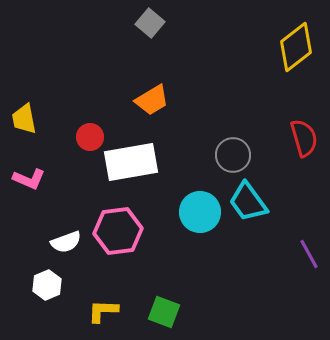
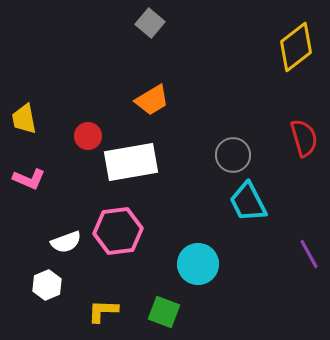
red circle: moved 2 px left, 1 px up
cyan trapezoid: rotated 9 degrees clockwise
cyan circle: moved 2 px left, 52 px down
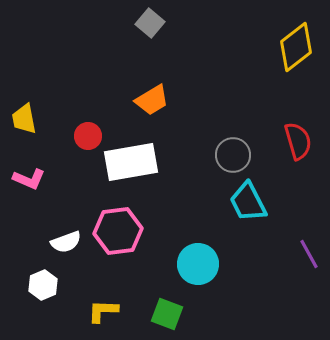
red semicircle: moved 6 px left, 3 px down
white hexagon: moved 4 px left
green square: moved 3 px right, 2 px down
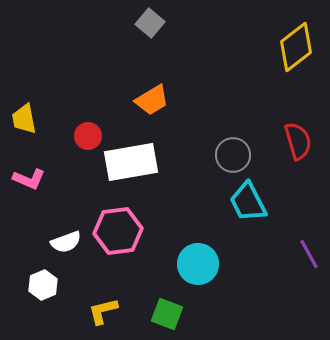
yellow L-shape: rotated 16 degrees counterclockwise
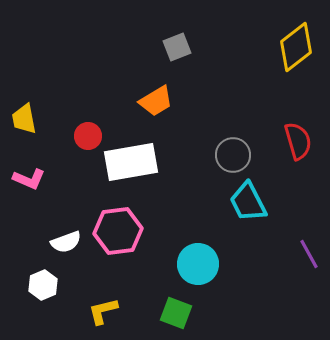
gray square: moved 27 px right, 24 px down; rotated 28 degrees clockwise
orange trapezoid: moved 4 px right, 1 px down
green square: moved 9 px right, 1 px up
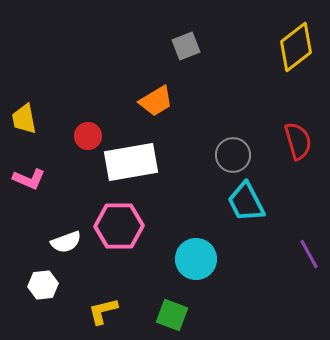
gray square: moved 9 px right, 1 px up
cyan trapezoid: moved 2 px left
pink hexagon: moved 1 px right, 5 px up; rotated 6 degrees clockwise
cyan circle: moved 2 px left, 5 px up
white hexagon: rotated 16 degrees clockwise
green square: moved 4 px left, 2 px down
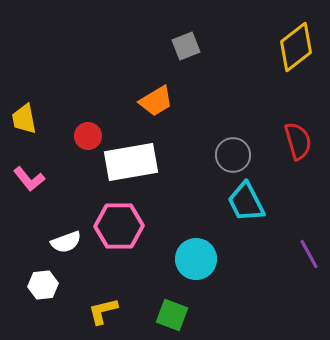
pink L-shape: rotated 28 degrees clockwise
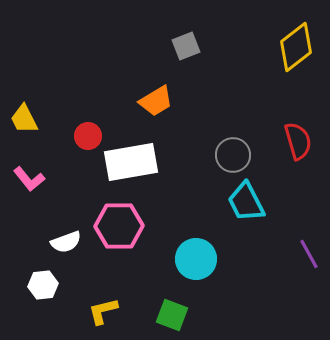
yellow trapezoid: rotated 16 degrees counterclockwise
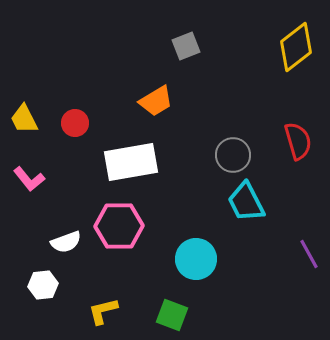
red circle: moved 13 px left, 13 px up
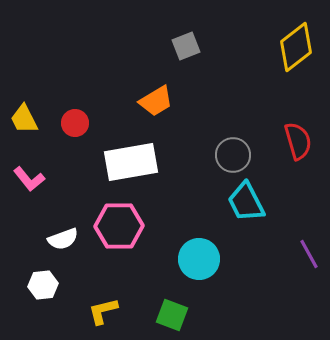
white semicircle: moved 3 px left, 3 px up
cyan circle: moved 3 px right
